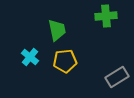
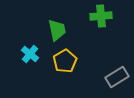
green cross: moved 5 px left
cyan cross: moved 3 px up
yellow pentagon: rotated 25 degrees counterclockwise
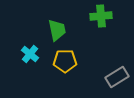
yellow pentagon: rotated 30 degrees clockwise
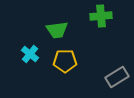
green trapezoid: rotated 95 degrees clockwise
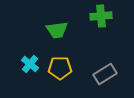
cyan cross: moved 10 px down
yellow pentagon: moved 5 px left, 7 px down
gray rectangle: moved 12 px left, 3 px up
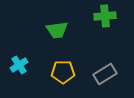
green cross: moved 4 px right
cyan cross: moved 11 px left, 1 px down; rotated 18 degrees clockwise
yellow pentagon: moved 3 px right, 4 px down
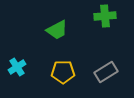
green trapezoid: rotated 20 degrees counterclockwise
cyan cross: moved 2 px left, 2 px down
gray rectangle: moved 1 px right, 2 px up
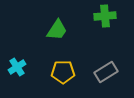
green trapezoid: rotated 30 degrees counterclockwise
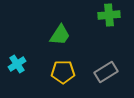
green cross: moved 4 px right, 1 px up
green trapezoid: moved 3 px right, 5 px down
cyan cross: moved 3 px up
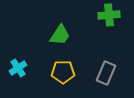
cyan cross: moved 1 px right, 4 px down
gray rectangle: moved 1 px down; rotated 35 degrees counterclockwise
